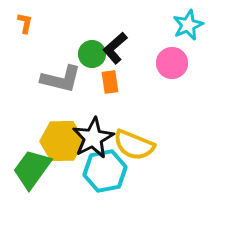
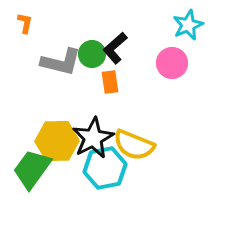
gray L-shape: moved 17 px up
yellow hexagon: moved 5 px left
cyan hexagon: moved 3 px up
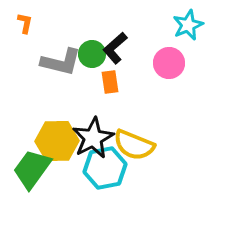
pink circle: moved 3 px left
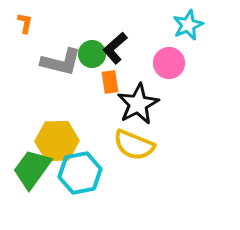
black star: moved 45 px right, 34 px up
cyan hexagon: moved 25 px left, 5 px down
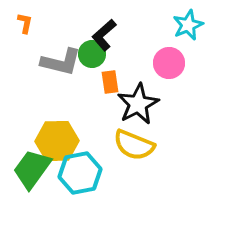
black L-shape: moved 11 px left, 13 px up
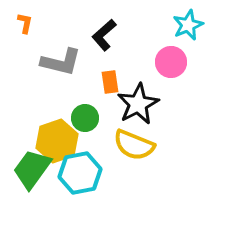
green circle: moved 7 px left, 64 px down
pink circle: moved 2 px right, 1 px up
yellow hexagon: rotated 18 degrees counterclockwise
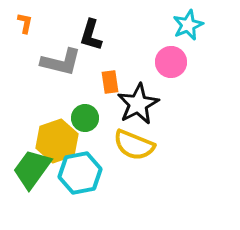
black L-shape: moved 13 px left; rotated 32 degrees counterclockwise
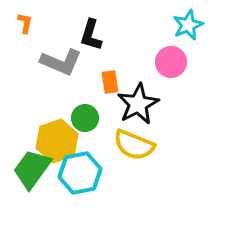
gray L-shape: rotated 9 degrees clockwise
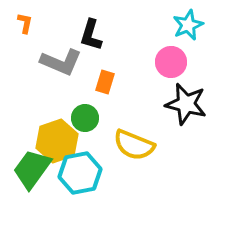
orange rectangle: moved 5 px left; rotated 25 degrees clockwise
black star: moved 48 px right; rotated 30 degrees counterclockwise
